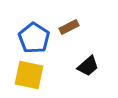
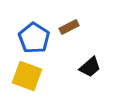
black trapezoid: moved 2 px right, 1 px down
yellow square: moved 2 px left, 1 px down; rotated 8 degrees clockwise
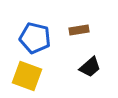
brown rectangle: moved 10 px right, 3 px down; rotated 18 degrees clockwise
blue pentagon: moved 1 px right; rotated 20 degrees counterclockwise
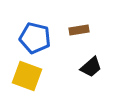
black trapezoid: moved 1 px right
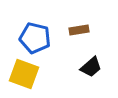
yellow square: moved 3 px left, 2 px up
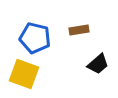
black trapezoid: moved 7 px right, 3 px up
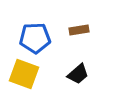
blue pentagon: rotated 16 degrees counterclockwise
black trapezoid: moved 20 px left, 10 px down
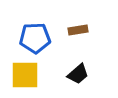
brown rectangle: moved 1 px left
yellow square: moved 1 px right, 1 px down; rotated 20 degrees counterclockwise
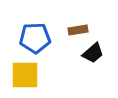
black trapezoid: moved 15 px right, 21 px up
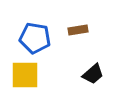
blue pentagon: rotated 12 degrees clockwise
black trapezoid: moved 21 px down
